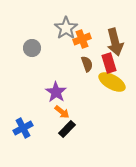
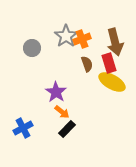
gray star: moved 8 px down
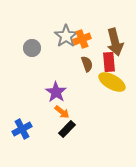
red rectangle: moved 1 px up; rotated 12 degrees clockwise
blue cross: moved 1 px left, 1 px down
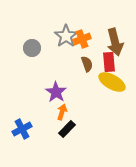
orange arrow: rotated 112 degrees counterclockwise
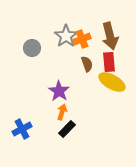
brown arrow: moved 5 px left, 6 px up
purple star: moved 3 px right, 1 px up
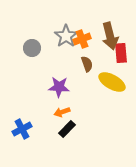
red rectangle: moved 12 px right, 9 px up
purple star: moved 4 px up; rotated 30 degrees counterclockwise
orange arrow: rotated 126 degrees counterclockwise
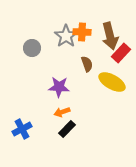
orange cross: moved 7 px up; rotated 24 degrees clockwise
red rectangle: rotated 48 degrees clockwise
